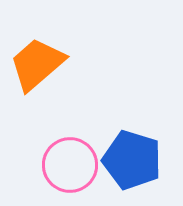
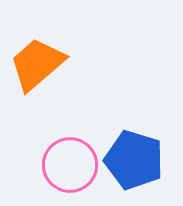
blue pentagon: moved 2 px right
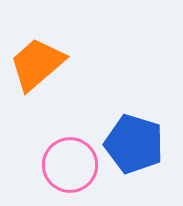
blue pentagon: moved 16 px up
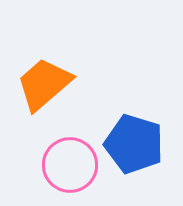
orange trapezoid: moved 7 px right, 20 px down
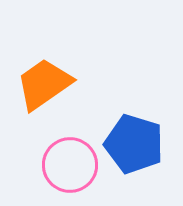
orange trapezoid: rotated 6 degrees clockwise
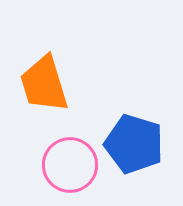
orange trapezoid: rotated 72 degrees counterclockwise
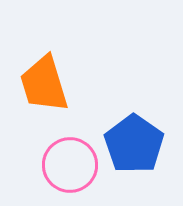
blue pentagon: rotated 18 degrees clockwise
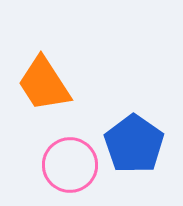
orange trapezoid: rotated 16 degrees counterclockwise
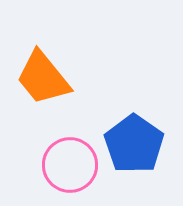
orange trapezoid: moved 1 px left, 6 px up; rotated 6 degrees counterclockwise
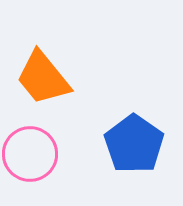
pink circle: moved 40 px left, 11 px up
